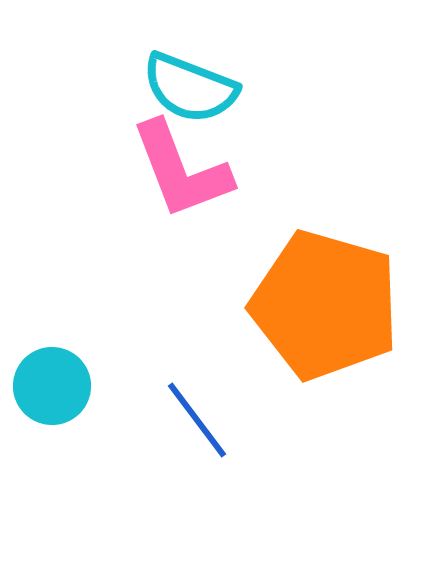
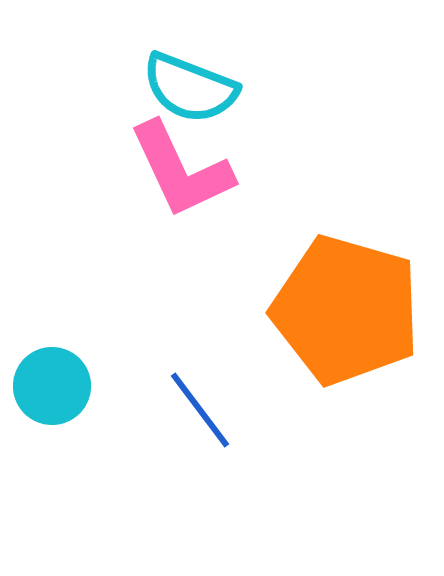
pink L-shape: rotated 4 degrees counterclockwise
orange pentagon: moved 21 px right, 5 px down
blue line: moved 3 px right, 10 px up
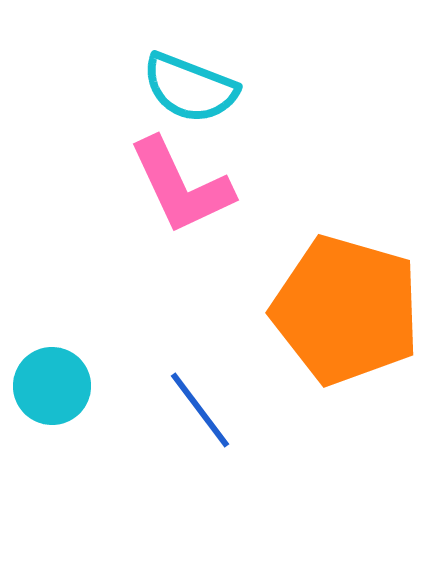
pink L-shape: moved 16 px down
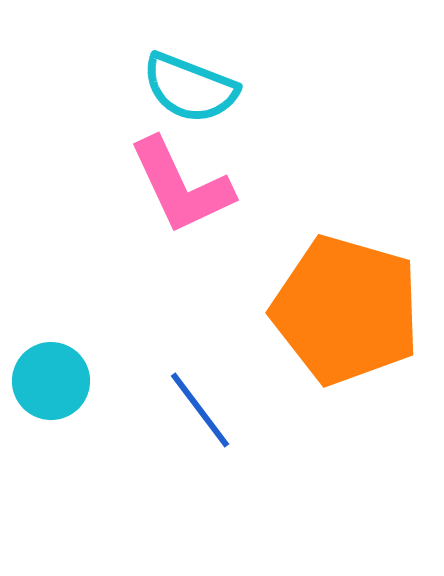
cyan circle: moved 1 px left, 5 px up
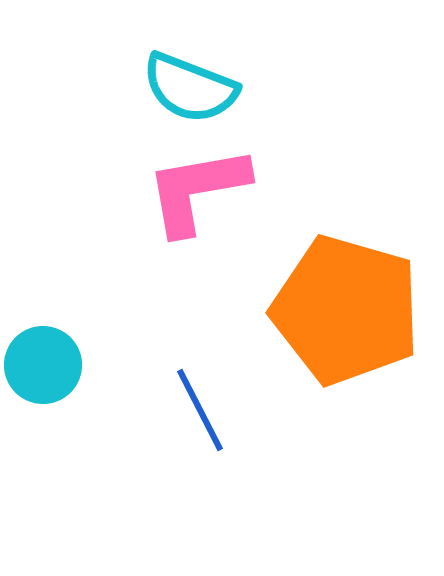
pink L-shape: moved 16 px right, 4 px down; rotated 105 degrees clockwise
cyan circle: moved 8 px left, 16 px up
blue line: rotated 10 degrees clockwise
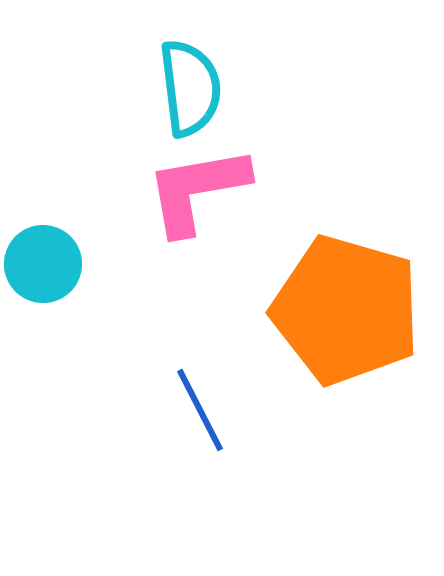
cyan semicircle: rotated 118 degrees counterclockwise
cyan circle: moved 101 px up
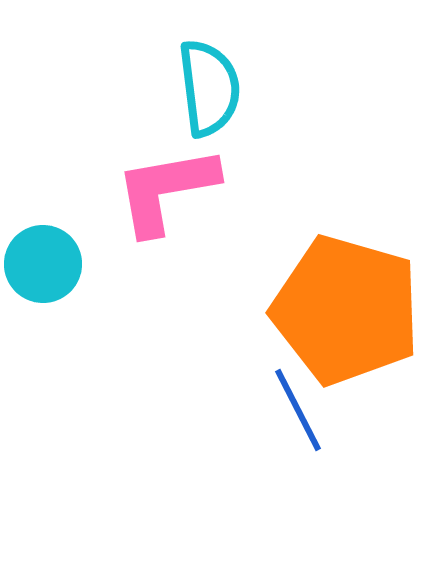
cyan semicircle: moved 19 px right
pink L-shape: moved 31 px left
blue line: moved 98 px right
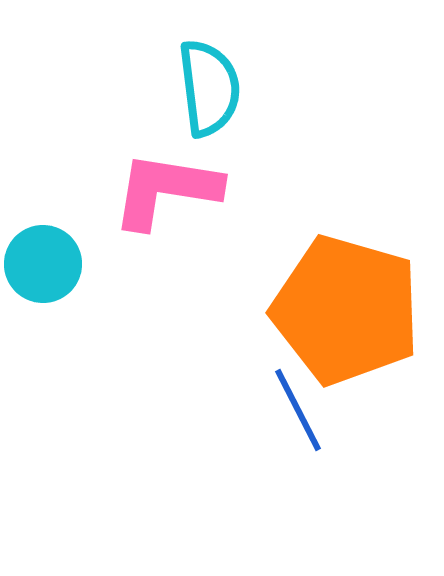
pink L-shape: rotated 19 degrees clockwise
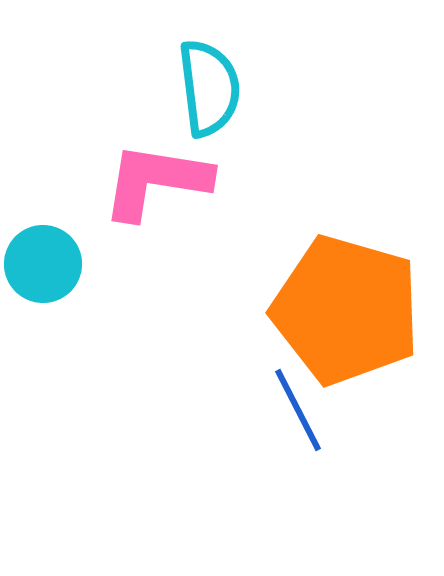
pink L-shape: moved 10 px left, 9 px up
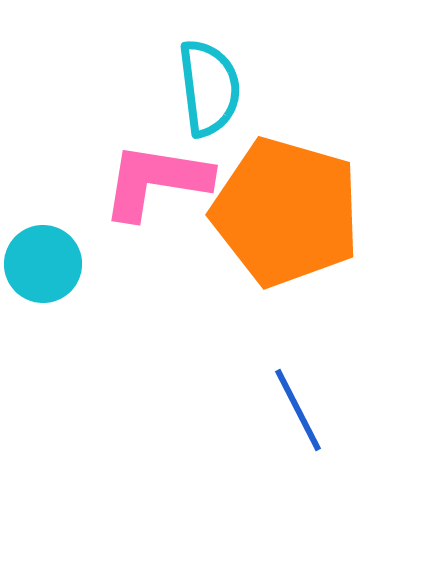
orange pentagon: moved 60 px left, 98 px up
